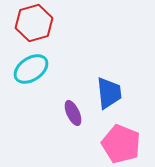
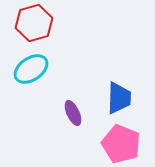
blue trapezoid: moved 10 px right, 5 px down; rotated 8 degrees clockwise
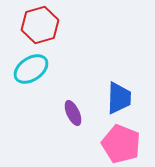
red hexagon: moved 6 px right, 2 px down
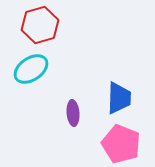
purple ellipse: rotated 20 degrees clockwise
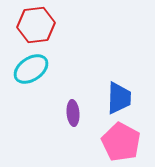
red hexagon: moved 4 px left; rotated 9 degrees clockwise
pink pentagon: moved 2 px up; rotated 6 degrees clockwise
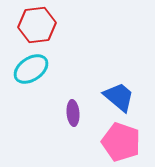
red hexagon: moved 1 px right
blue trapezoid: moved 1 px up; rotated 52 degrees counterclockwise
pink pentagon: rotated 9 degrees counterclockwise
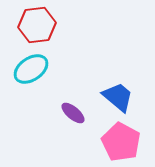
blue trapezoid: moved 1 px left
purple ellipse: rotated 45 degrees counterclockwise
pink pentagon: rotated 9 degrees clockwise
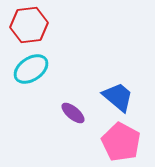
red hexagon: moved 8 px left
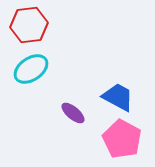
blue trapezoid: rotated 12 degrees counterclockwise
pink pentagon: moved 1 px right, 3 px up
